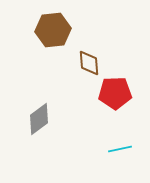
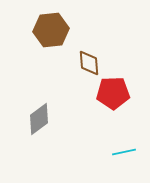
brown hexagon: moved 2 px left
red pentagon: moved 2 px left
cyan line: moved 4 px right, 3 px down
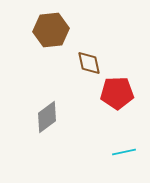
brown diamond: rotated 8 degrees counterclockwise
red pentagon: moved 4 px right
gray diamond: moved 8 px right, 2 px up
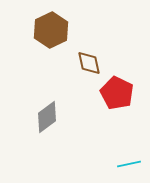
brown hexagon: rotated 20 degrees counterclockwise
red pentagon: rotated 28 degrees clockwise
cyan line: moved 5 px right, 12 px down
